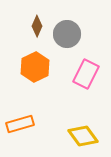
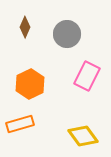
brown diamond: moved 12 px left, 1 px down
orange hexagon: moved 5 px left, 17 px down
pink rectangle: moved 1 px right, 2 px down
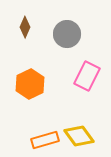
orange rectangle: moved 25 px right, 16 px down
yellow diamond: moved 4 px left
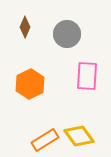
pink rectangle: rotated 24 degrees counterclockwise
orange rectangle: rotated 16 degrees counterclockwise
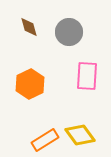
brown diamond: moved 4 px right; rotated 40 degrees counterclockwise
gray circle: moved 2 px right, 2 px up
yellow diamond: moved 1 px right, 1 px up
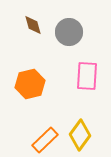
brown diamond: moved 4 px right, 2 px up
orange hexagon: rotated 12 degrees clockwise
yellow diamond: rotated 72 degrees clockwise
orange rectangle: rotated 12 degrees counterclockwise
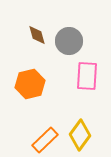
brown diamond: moved 4 px right, 10 px down
gray circle: moved 9 px down
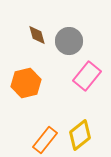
pink rectangle: rotated 36 degrees clockwise
orange hexagon: moved 4 px left, 1 px up
yellow diamond: rotated 16 degrees clockwise
orange rectangle: rotated 8 degrees counterclockwise
